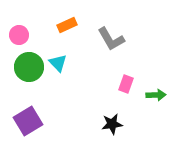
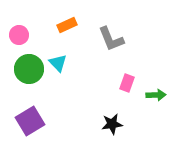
gray L-shape: rotated 8 degrees clockwise
green circle: moved 2 px down
pink rectangle: moved 1 px right, 1 px up
purple square: moved 2 px right
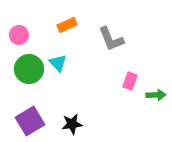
pink rectangle: moved 3 px right, 2 px up
black star: moved 40 px left
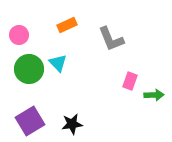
green arrow: moved 2 px left
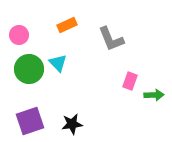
purple square: rotated 12 degrees clockwise
